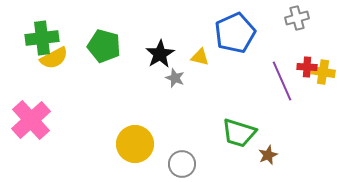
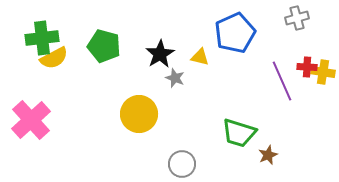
yellow circle: moved 4 px right, 30 px up
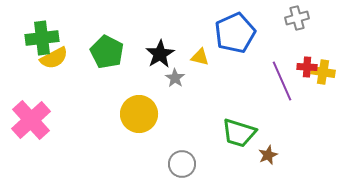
green pentagon: moved 3 px right, 6 px down; rotated 12 degrees clockwise
gray star: rotated 12 degrees clockwise
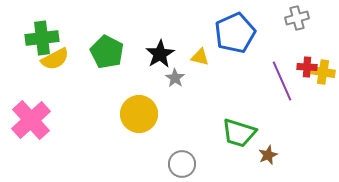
yellow semicircle: moved 1 px right, 1 px down
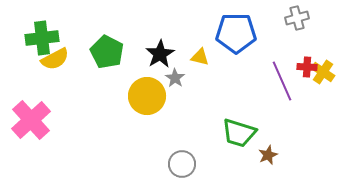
blue pentagon: moved 1 px right; rotated 24 degrees clockwise
yellow cross: rotated 25 degrees clockwise
yellow circle: moved 8 px right, 18 px up
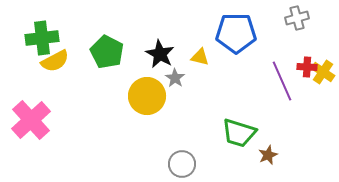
black star: rotated 12 degrees counterclockwise
yellow semicircle: moved 2 px down
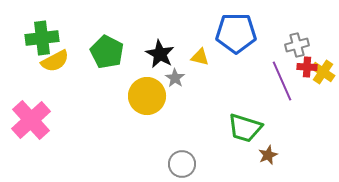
gray cross: moved 27 px down
green trapezoid: moved 6 px right, 5 px up
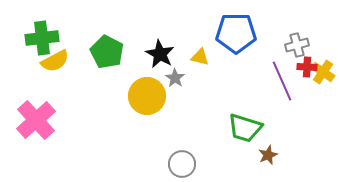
pink cross: moved 5 px right
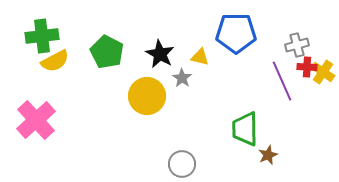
green cross: moved 2 px up
gray star: moved 7 px right
green trapezoid: moved 1 px down; rotated 72 degrees clockwise
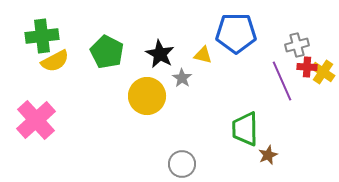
yellow triangle: moved 3 px right, 2 px up
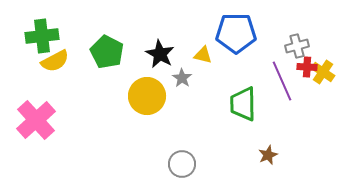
gray cross: moved 1 px down
green trapezoid: moved 2 px left, 25 px up
